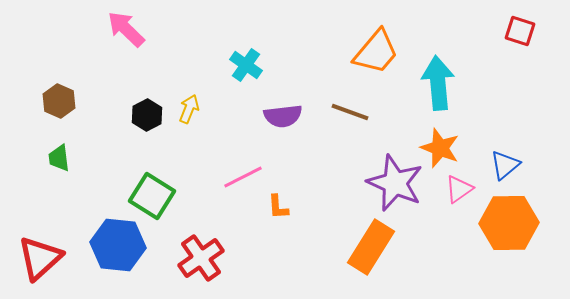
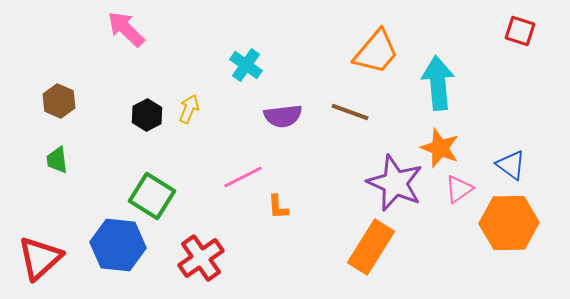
green trapezoid: moved 2 px left, 2 px down
blue triangle: moved 6 px right; rotated 44 degrees counterclockwise
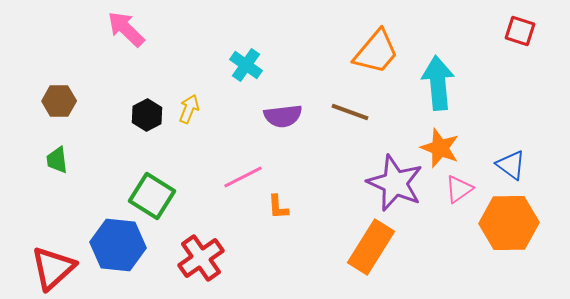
brown hexagon: rotated 24 degrees counterclockwise
red triangle: moved 13 px right, 10 px down
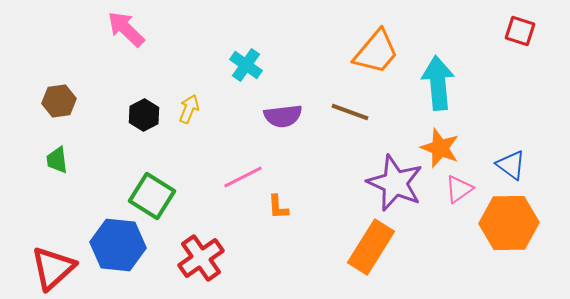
brown hexagon: rotated 8 degrees counterclockwise
black hexagon: moved 3 px left
